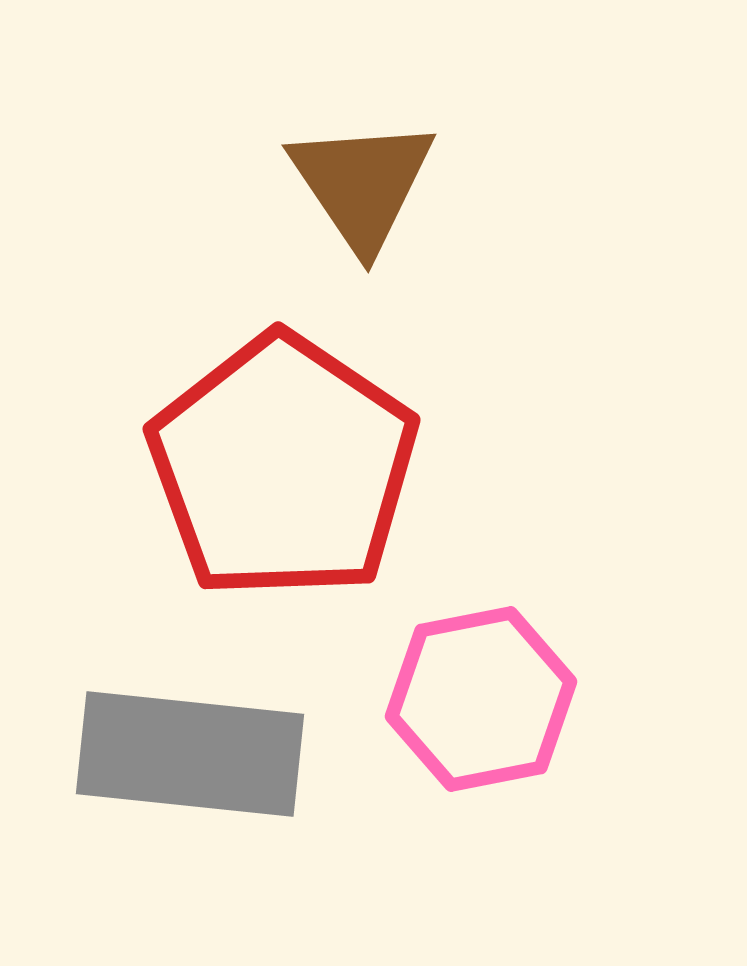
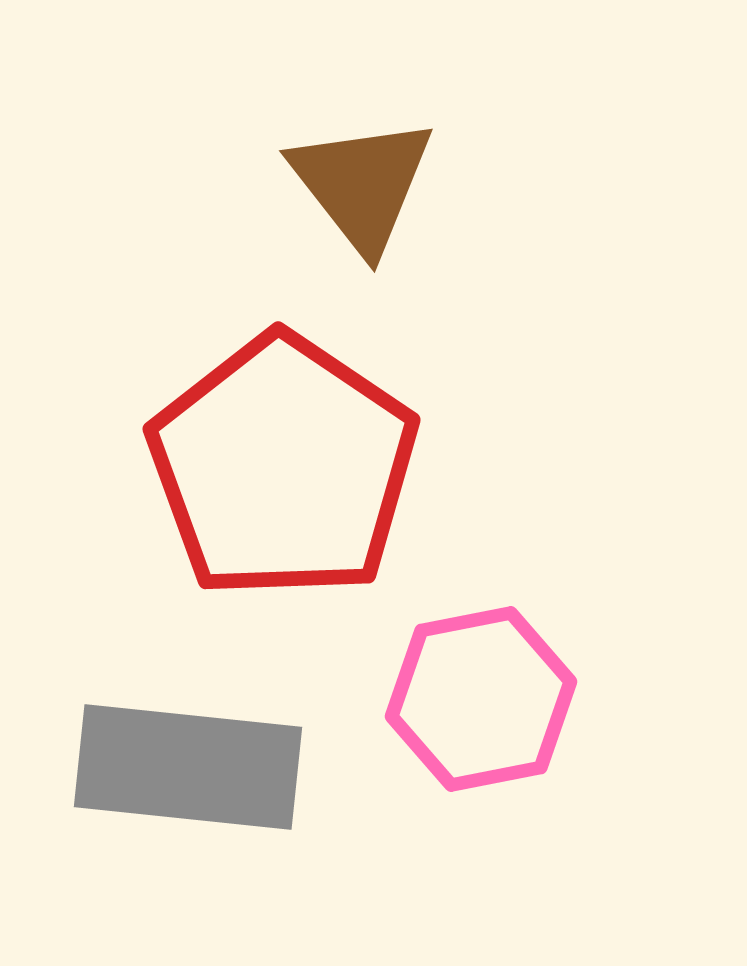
brown triangle: rotated 4 degrees counterclockwise
gray rectangle: moved 2 px left, 13 px down
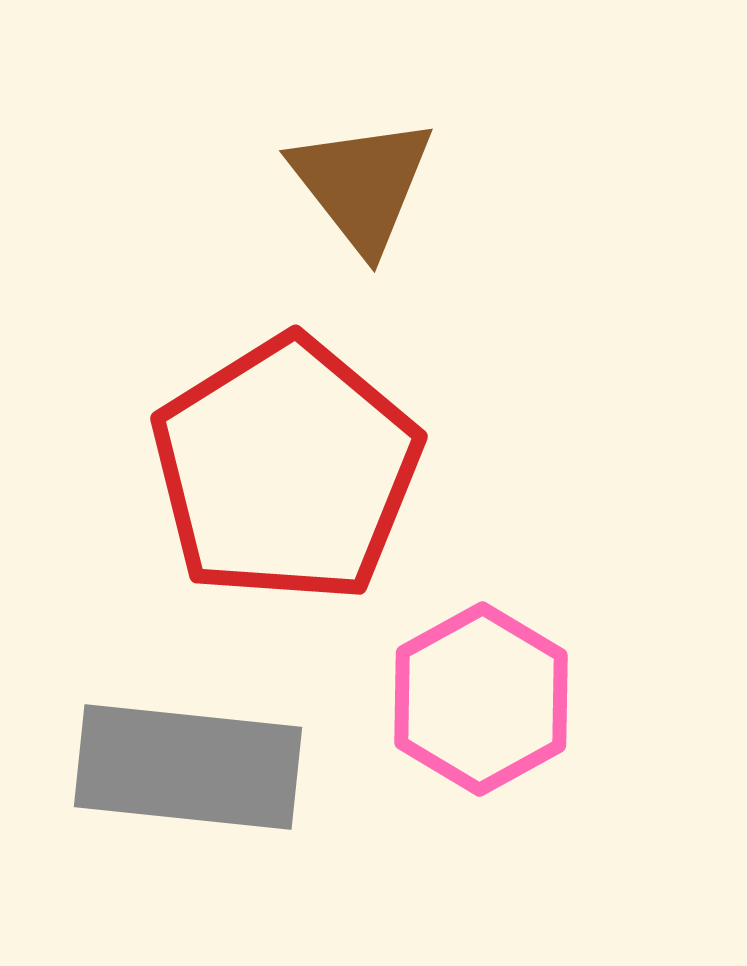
red pentagon: moved 3 px right, 3 px down; rotated 6 degrees clockwise
pink hexagon: rotated 18 degrees counterclockwise
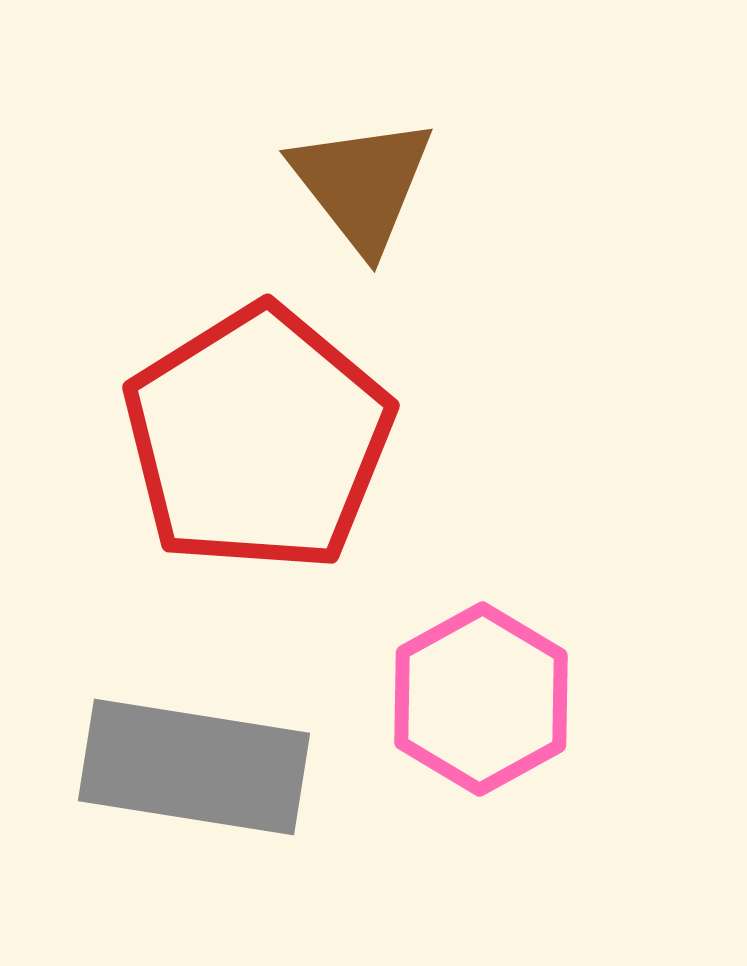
red pentagon: moved 28 px left, 31 px up
gray rectangle: moved 6 px right; rotated 3 degrees clockwise
